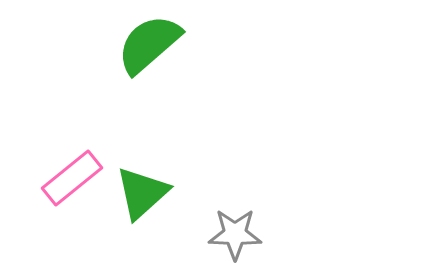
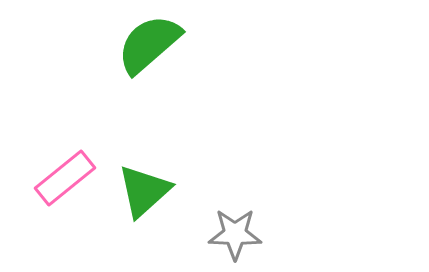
pink rectangle: moved 7 px left
green triangle: moved 2 px right, 2 px up
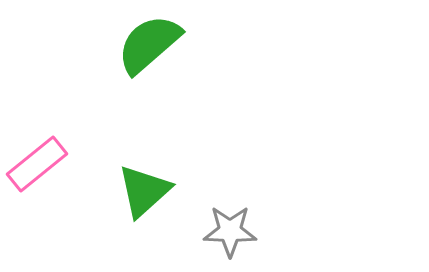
pink rectangle: moved 28 px left, 14 px up
gray star: moved 5 px left, 3 px up
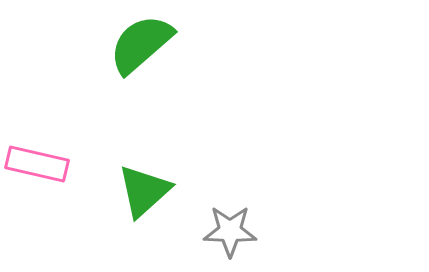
green semicircle: moved 8 px left
pink rectangle: rotated 52 degrees clockwise
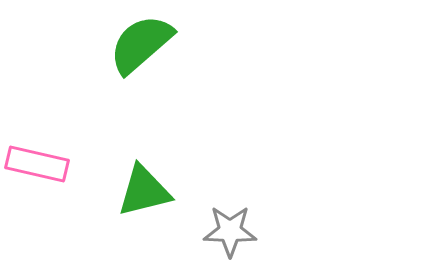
green triangle: rotated 28 degrees clockwise
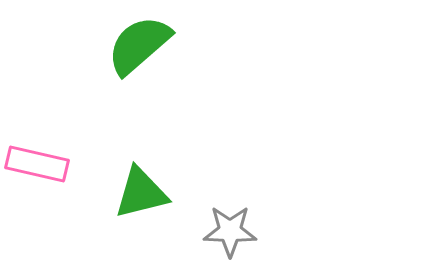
green semicircle: moved 2 px left, 1 px down
green triangle: moved 3 px left, 2 px down
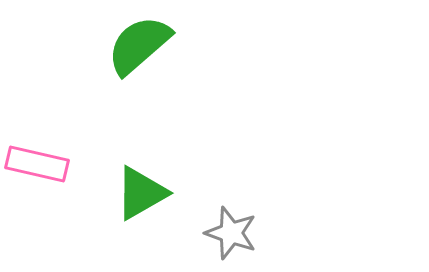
green triangle: rotated 16 degrees counterclockwise
gray star: moved 1 px right, 2 px down; rotated 18 degrees clockwise
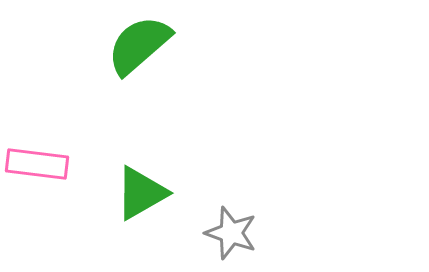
pink rectangle: rotated 6 degrees counterclockwise
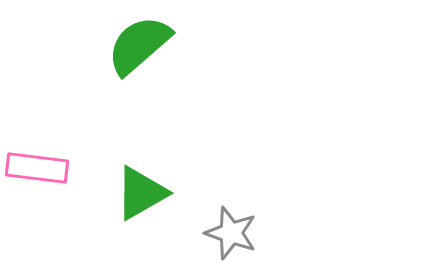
pink rectangle: moved 4 px down
